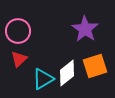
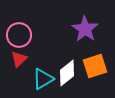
pink circle: moved 1 px right, 4 px down
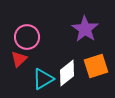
pink circle: moved 8 px right, 2 px down
orange square: moved 1 px right
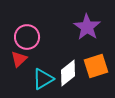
purple star: moved 2 px right, 2 px up
white diamond: moved 1 px right
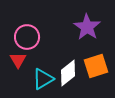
red triangle: moved 1 px left, 1 px down; rotated 18 degrees counterclockwise
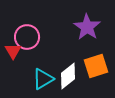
red triangle: moved 5 px left, 9 px up
white diamond: moved 3 px down
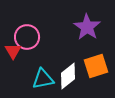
cyan triangle: rotated 20 degrees clockwise
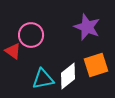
purple star: rotated 12 degrees counterclockwise
pink circle: moved 4 px right, 2 px up
red triangle: rotated 24 degrees counterclockwise
orange square: moved 1 px up
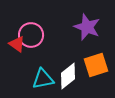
red triangle: moved 4 px right, 7 px up
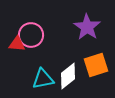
purple star: rotated 12 degrees clockwise
red triangle: rotated 30 degrees counterclockwise
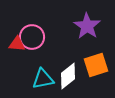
purple star: moved 1 px up
pink circle: moved 1 px right, 2 px down
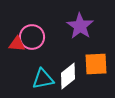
purple star: moved 7 px left
orange square: moved 1 px up; rotated 15 degrees clockwise
